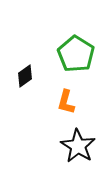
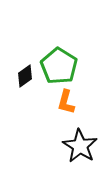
green pentagon: moved 17 px left, 12 px down
black star: moved 2 px right
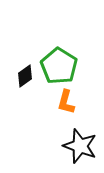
black star: rotated 12 degrees counterclockwise
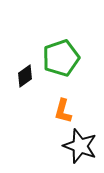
green pentagon: moved 2 px right, 8 px up; rotated 21 degrees clockwise
orange L-shape: moved 3 px left, 9 px down
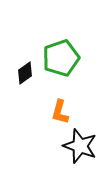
black diamond: moved 3 px up
orange L-shape: moved 3 px left, 1 px down
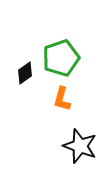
orange L-shape: moved 2 px right, 13 px up
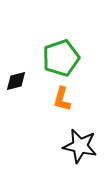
black diamond: moved 9 px left, 8 px down; rotated 20 degrees clockwise
black star: rotated 8 degrees counterclockwise
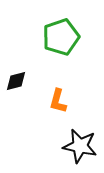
green pentagon: moved 21 px up
orange L-shape: moved 4 px left, 2 px down
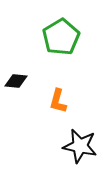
green pentagon: rotated 12 degrees counterclockwise
black diamond: rotated 20 degrees clockwise
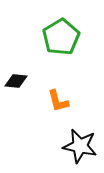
orange L-shape: rotated 30 degrees counterclockwise
